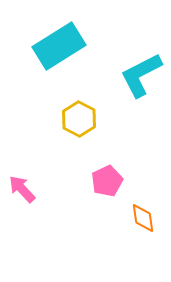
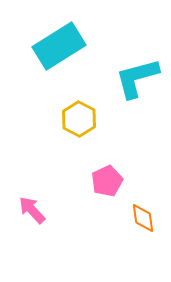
cyan L-shape: moved 4 px left, 3 px down; rotated 12 degrees clockwise
pink arrow: moved 10 px right, 21 px down
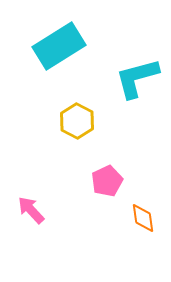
yellow hexagon: moved 2 px left, 2 px down
pink arrow: moved 1 px left
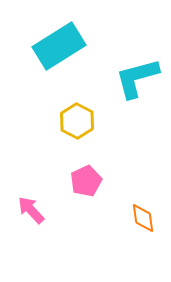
pink pentagon: moved 21 px left
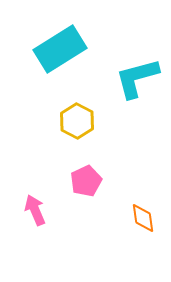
cyan rectangle: moved 1 px right, 3 px down
pink arrow: moved 4 px right; rotated 20 degrees clockwise
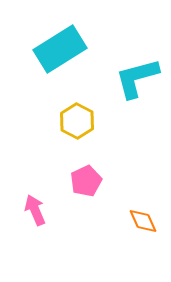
orange diamond: moved 3 px down; rotated 16 degrees counterclockwise
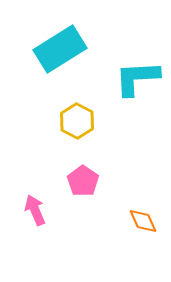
cyan L-shape: rotated 12 degrees clockwise
pink pentagon: moved 3 px left; rotated 12 degrees counterclockwise
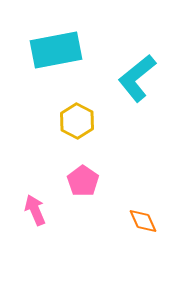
cyan rectangle: moved 4 px left, 1 px down; rotated 21 degrees clockwise
cyan L-shape: rotated 36 degrees counterclockwise
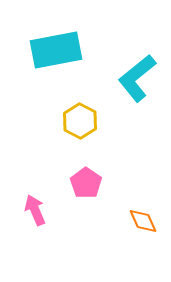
yellow hexagon: moved 3 px right
pink pentagon: moved 3 px right, 2 px down
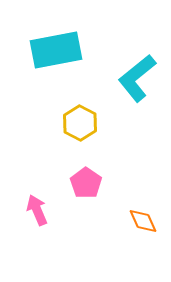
yellow hexagon: moved 2 px down
pink arrow: moved 2 px right
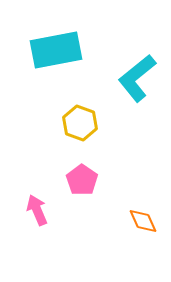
yellow hexagon: rotated 8 degrees counterclockwise
pink pentagon: moved 4 px left, 3 px up
